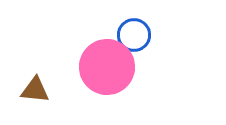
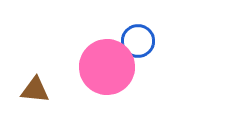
blue circle: moved 4 px right, 6 px down
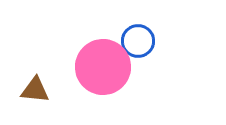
pink circle: moved 4 px left
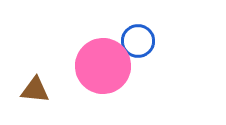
pink circle: moved 1 px up
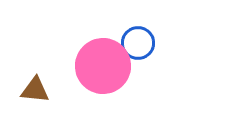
blue circle: moved 2 px down
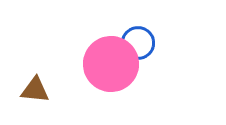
pink circle: moved 8 px right, 2 px up
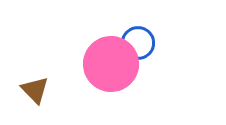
brown triangle: rotated 40 degrees clockwise
